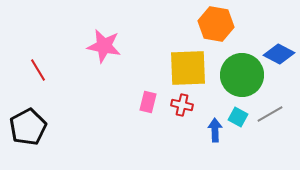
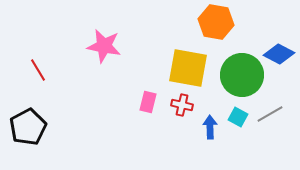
orange hexagon: moved 2 px up
yellow square: rotated 12 degrees clockwise
blue arrow: moved 5 px left, 3 px up
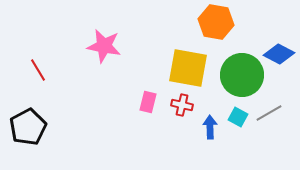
gray line: moved 1 px left, 1 px up
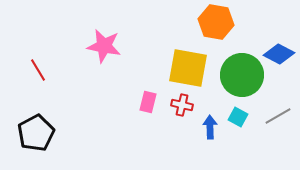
gray line: moved 9 px right, 3 px down
black pentagon: moved 8 px right, 6 px down
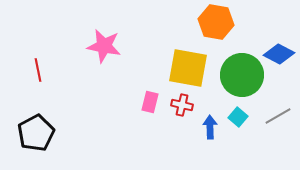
red line: rotated 20 degrees clockwise
pink rectangle: moved 2 px right
cyan square: rotated 12 degrees clockwise
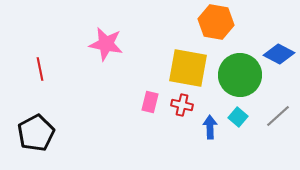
pink star: moved 2 px right, 2 px up
red line: moved 2 px right, 1 px up
green circle: moved 2 px left
gray line: rotated 12 degrees counterclockwise
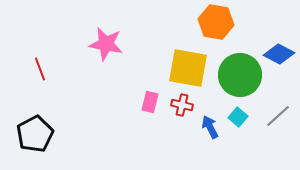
red line: rotated 10 degrees counterclockwise
blue arrow: rotated 25 degrees counterclockwise
black pentagon: moved 1 px left, 1 px down
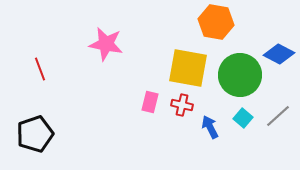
cyan square: moved 5 px right, 1 px down
black pentagon: rotated 9 degrees clockwise
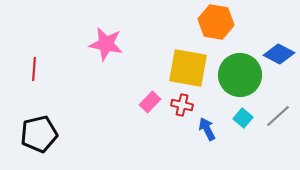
red line: moved 6 px left; rotated 25 degrees clockwise
pink rectangle: rotated 30 degrees clockwise
blue arrow: moved 3 px left, 2 px down
black pentagon: moved 4 px right; rotated 6 degrees clockwise
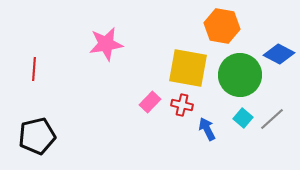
orange hexagon: moved 6 px right, 4 px down
pink star: rotated 20 degrees counterclockwise
gray line: moved 6 px left, 3 px down
black pentagon: moved 2 px left, 2 px down
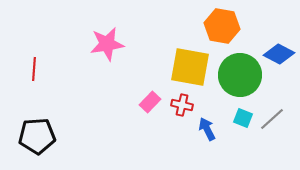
pink star: moved 1 px right
yellow square: moved 2 px right, 1 px up
cyan square: rotated 18 degrees counterclockwise
black pentagon: rotated 9 degrees clockwise
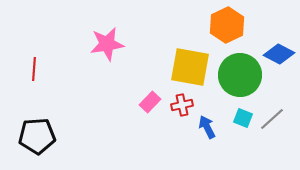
orange hexagon: moved 5 px right, 1 px up; rotated 24 degrees clockwise
red cross: rotated 25 degrees counterclockwise
blue arrow: moved 2 px up
